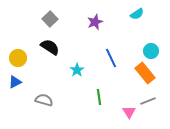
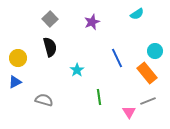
purple star: moved 3 px left
black semicircle: rotated 42 degrees clockwise
cyan circle: moved 4 px right
blue line: moved 6 px right
orange rectangle: moved 2 px right
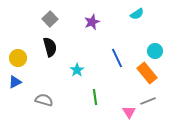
green line: moved 4 px left
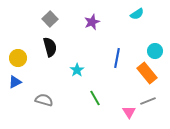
blue line: rotated 36 degrees clockwise
green line: moved 1 px down; rotated 21 degrees counterclockwise
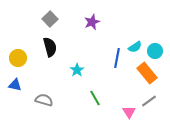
cyan semicircle: moved 2 px left, 33 px down
blue triangle: moved 3 px down; rotated 40 degrees clockwise
gray line: moved 1 px right; rotated 14 degrees counterclockwise
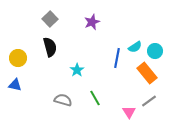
gray semicircle: moved 19 px right
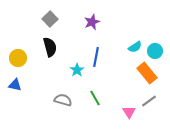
blue line: moved 21 px left, 1 px up
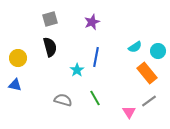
gray square: rotated 28 degrees clockwise
cyan circle: moved 3 px right
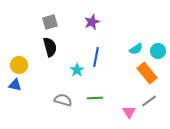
gray square: moved 3 px down
cyan semicircle: moved 1 px right, 2 px down
yellow circle: moved 1 px right, 7 px down
green line: rotated 63 degrees counterclockwise
